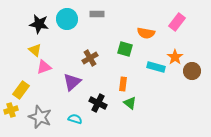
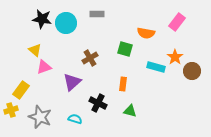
cyan circle: moved 1 px left, 4 px down
black star: moved 3 px right, 5 px up
green triangle: moved 8 px down; rotated 24 degrees counterclockwise
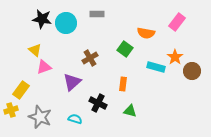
green square: rotated 21 degrees clockwise
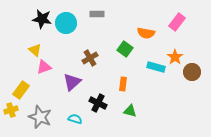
brown circle: moved 1 px down
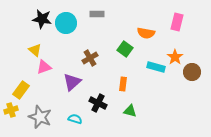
pink rectangle: rotated 24 degrees counterclockwise
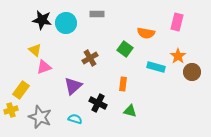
black star: moved 1 px down
orange star: moved 3 px right, 1 px up
purple triangle: moved 1 px right, 4 px down
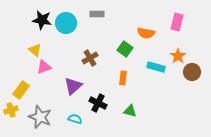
orange rectangle: moved 6 px up
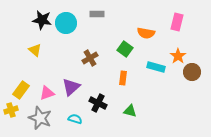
pink triangle: moved 3 px right, 26 px down
purple triangle: moved 2 px left, 1 px down
gray star: moved 1 px down
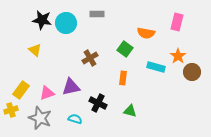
purple triangle: rotated 30 degrees clockwise
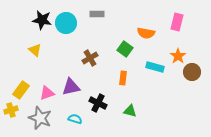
cyan rectangle: moved 1 px left
